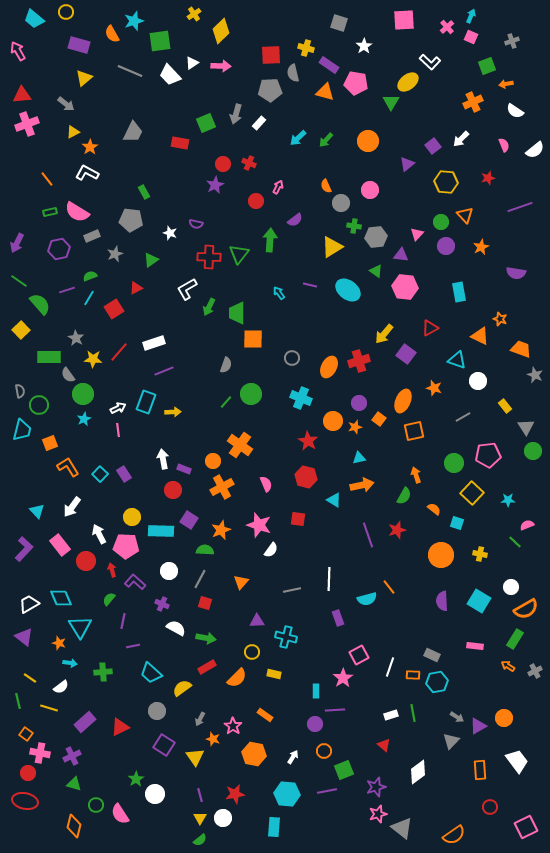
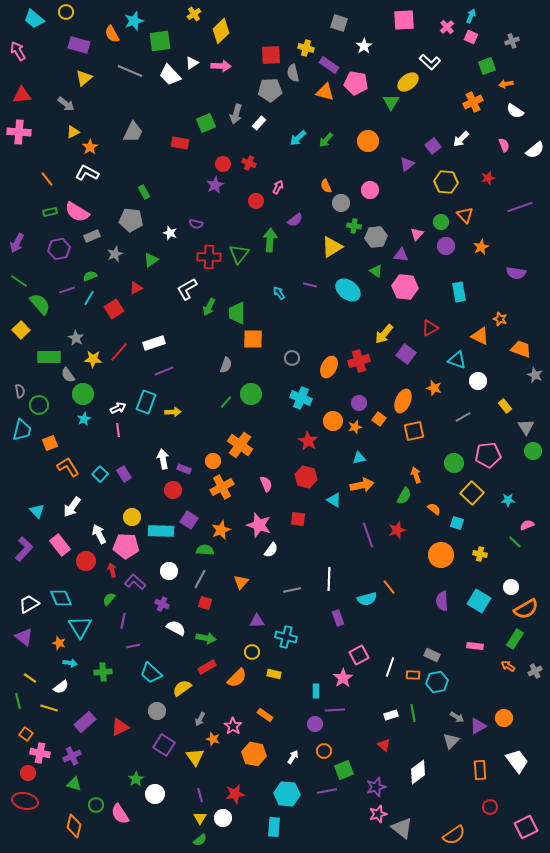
pink cross at (27, 124): moved 8 px left, 8 px down; rotated 25 degrees clockwise
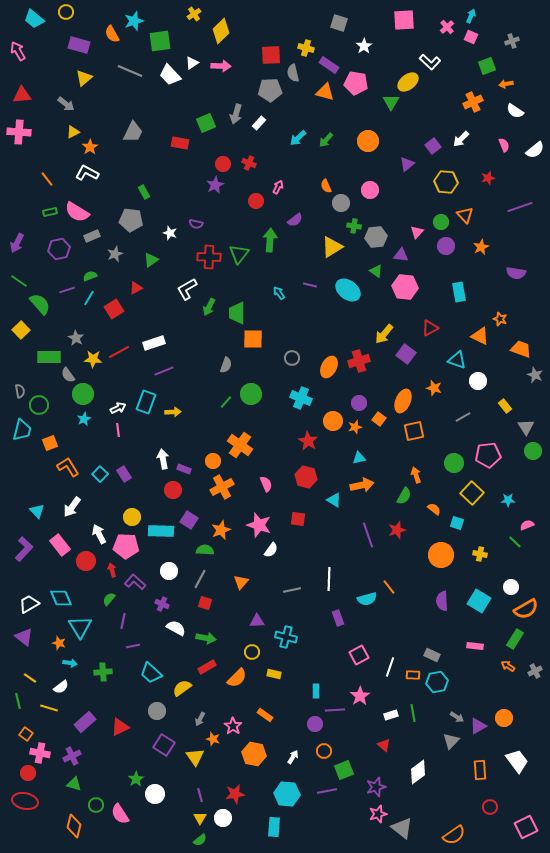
pink triangle at (417, 234): moved 2 px up
red line at (119, 352): rotated 20 degrees clockwise
pink star at (343, 678): moved 17 px right, 18 px down
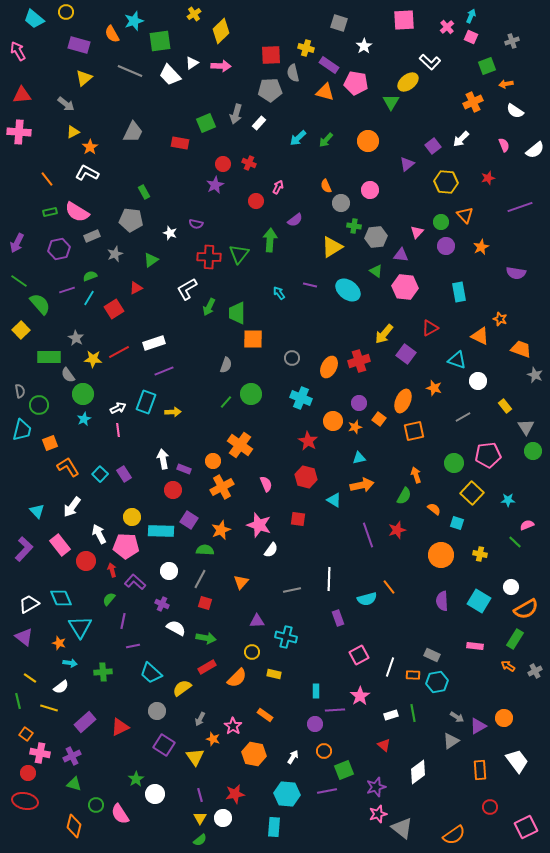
gray triangle at (451, 741): rotated 12 degrees clockwise
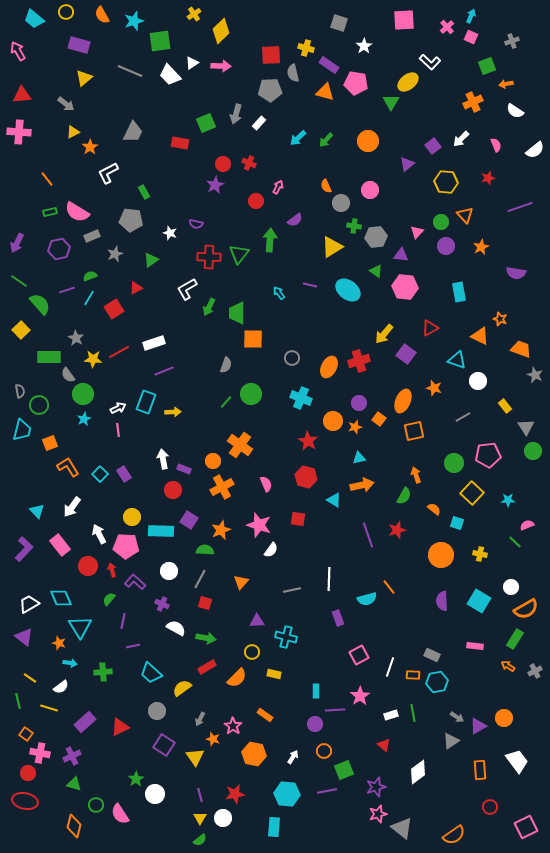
orange semicircle at (112, 34): moved 10 px left, 19 px up
pink semicircle at (504, 145): moved 8 px left
white L-shape at (87, 173): moved 21 px right; rotated 55 degrees counterclockwise
red circle at (86, 561): moved 2 px right, 5 px down
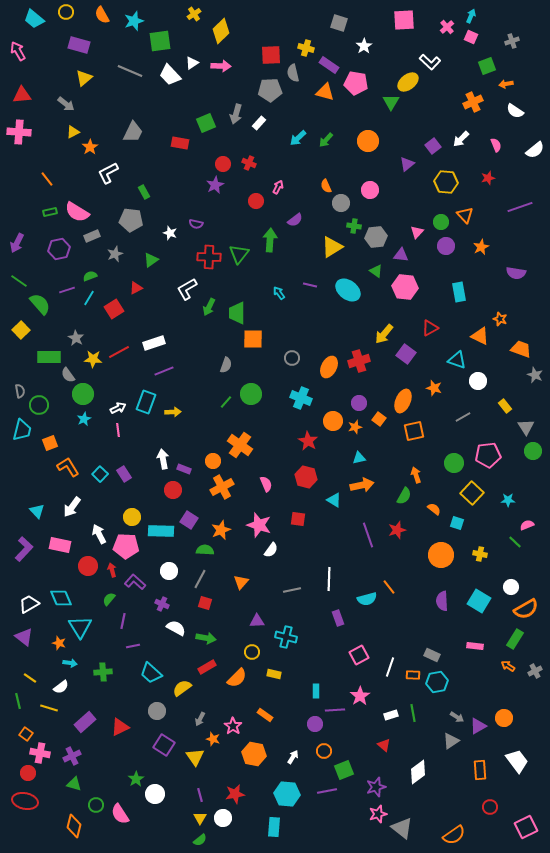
pink rectangle at (60, 545): rotated 40 degrees counterclockwise
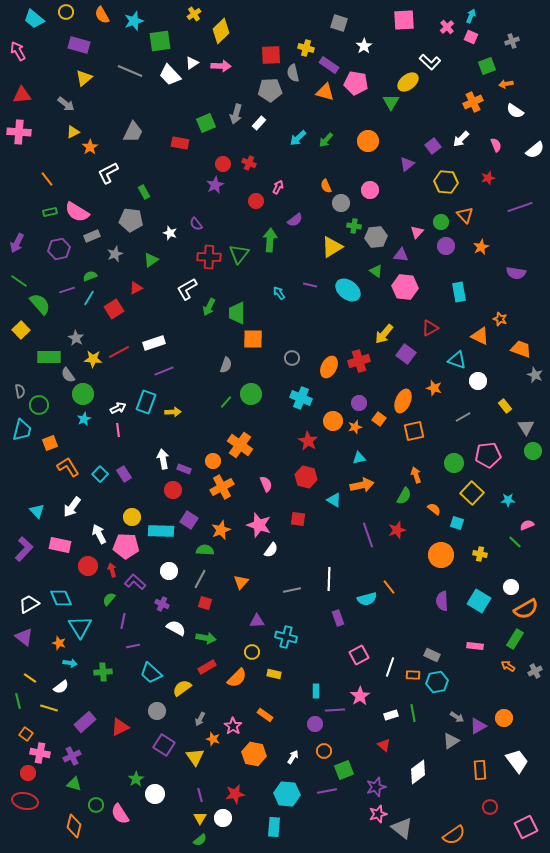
purple semicircle at (196, 224): rotated 40 degrees clockwise
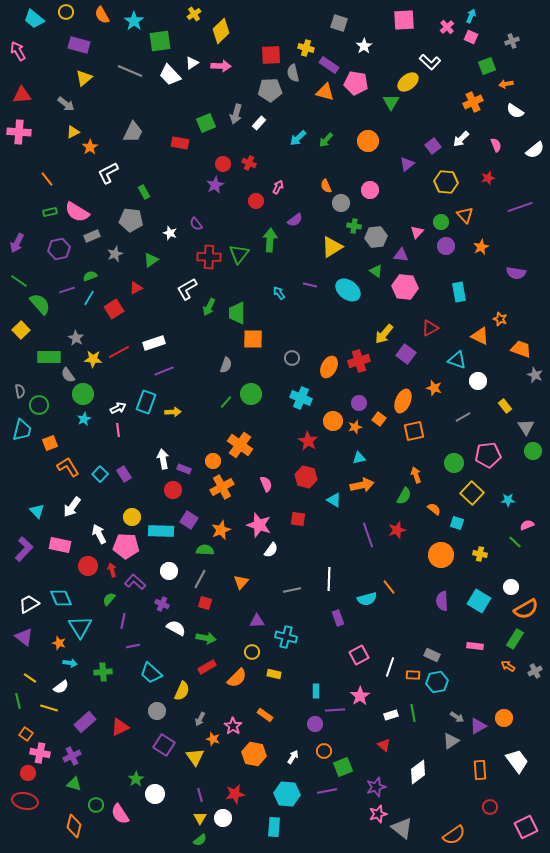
cyan star at (134, 21): rotated 18 degrees counterclockwise
yellow semicircle at (182, 688): moved 3 px down; rotated 150 degrees clockwise
green square at (344, 770): moved 1 px left, 3 px up
